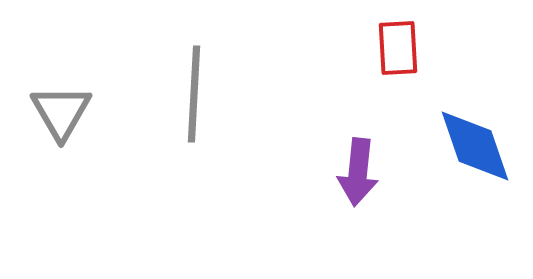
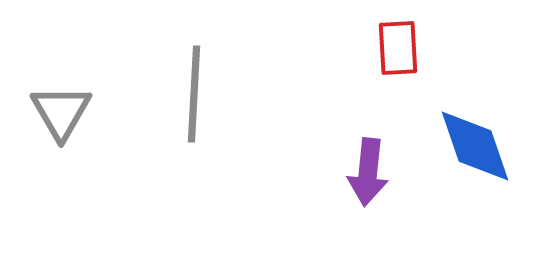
purple arrow: moved 10 px right
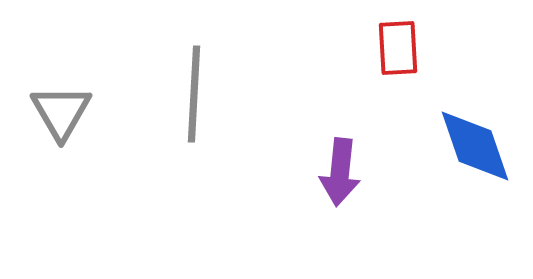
purple arrow: moved 28 px left
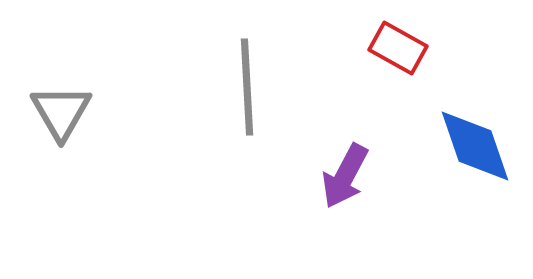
red rectangle: rotated 58 degrees counterclockwise
gray line: moved 53 px right, 7 px up; rotated 6 degrees counterclockwise
purple arrow: moved 5 px right, 4 px down; rotated 22 degrees clockwise
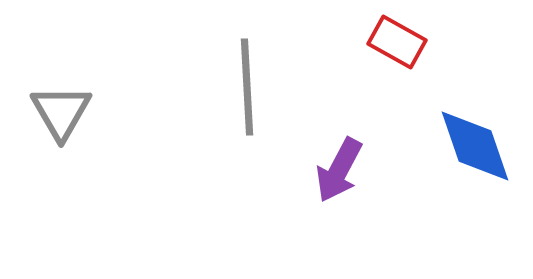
red rectangle: moved 1 px left, 6 px up
purple arrow: moved 6 px left, 6 px up
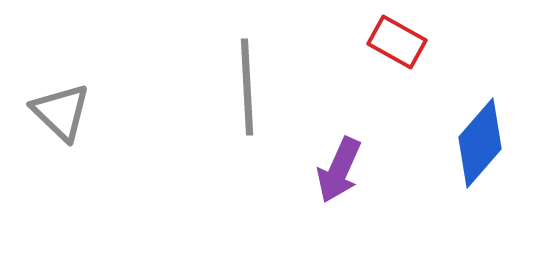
gray triangle: rotated 16 degrees counterclockwise
blue diamond: moved 5 px right, 3 px up; rotated 60 degrees clockwise
purple arrow: rotated 4 degrees counterclockwise
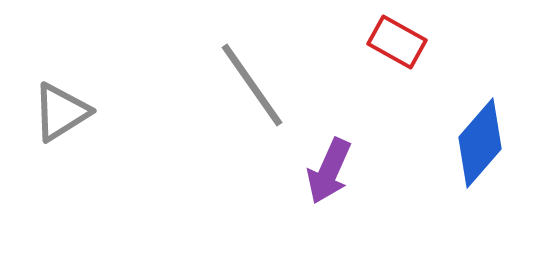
gray line: moved 5 px right, 2 px up; rotated 32 degrees counterclockwise
gray triangle: rotated 44 degrees clockwise
purple arrow: moved 10 px left, 1 px down
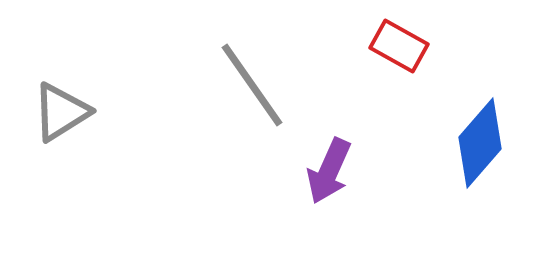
red rectangle: moved 2 px right, 4 px down
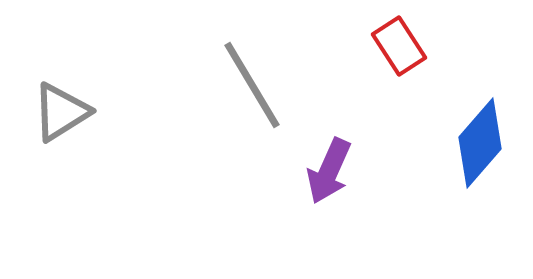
red rectangle: rotated 28 degrees clockwise
gray line: rotated 4 degrees clockwise
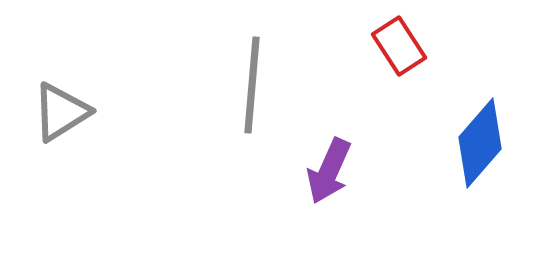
gray line: rotated 36 degrees clockwise
